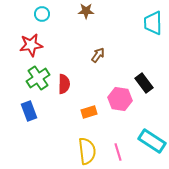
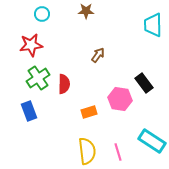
cyan trapezoid: moved 2 px down
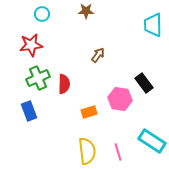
green cross: rotated 10 degrees clockwise
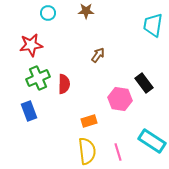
cyan circle: moved 6 px right, 1 px up
cyan trapezoid: rotated 10 degrees clockwise
orange rectangle: moved 9 px down
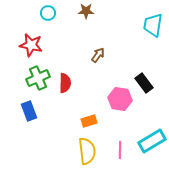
red star: rotated 20 degrees clockwise
red semicircle: moved 1 px right, 1 px up
cyan rectangle: rotated 64 degrees counterclockwise
pink line: moved 2 px right, 2 px up; rotated 18 degrees clockwise
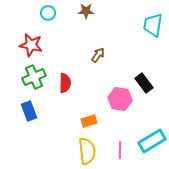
green cross: moved 4 px left, 1 px up
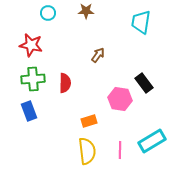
cyan trapezoid: moved 12 px left, 3 px up
green cross: moved 1 px left, 2 px down; rotated 20 degrees clockwise
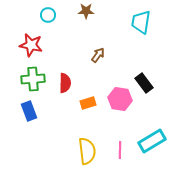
cyan circle: moved 2 px down
orange rectangle: moved 1 px left, 18 px up
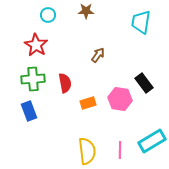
red star: moved 5 px right; rotated 20 degrees clockwise
red semicircle: rotated 12 degrees counterclockwise
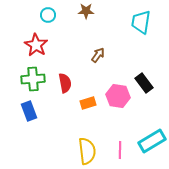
pink hexagon: moved 2 px left, 3 px up
